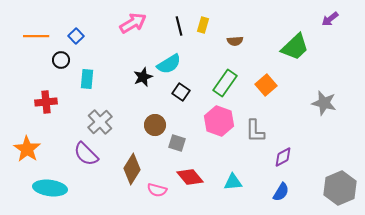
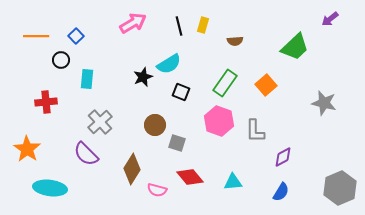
black square: rotated 12 degrees counterclockwise
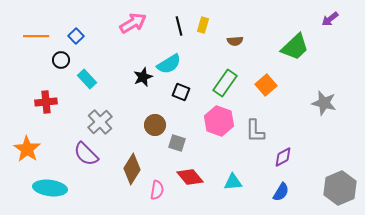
cyan rectangle: rotated 48 degrees counterclockwise
pink semicircle: rotated 96 degrees counterclockwise
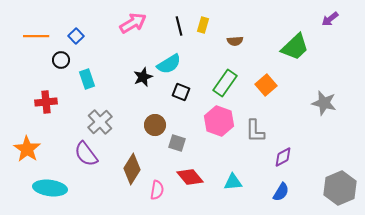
cyan rectangle: rotated 24 degrees clockwise
purple semicircle: rotated 8 degrees clockwise
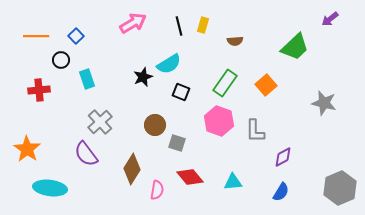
red cross: moved 7 px left, 12 px up
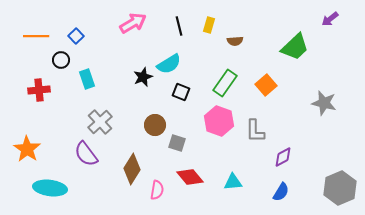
yellow rectangle: moved 6 px right
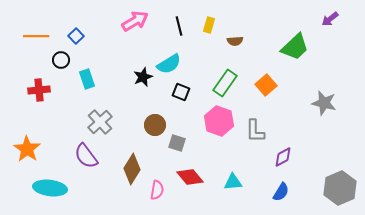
pink arrow: moved 2 px right, 2 px up
purple semicircle: moved 2 px down
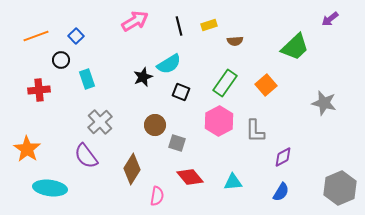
yellow rectangle: rotated 56 degrees clockwise
orange line: rotated 20 degrees counterclockwise
pink hexagon: rotated 12 degrees clockwise
pink semicircle: moved 6 px down
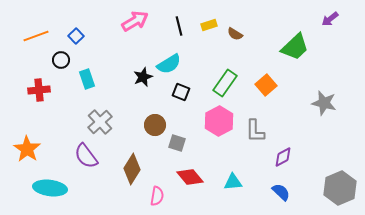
brown semicircle: moved 7 px up; rotated 35 degrees clockwise
blue semicircle: rotated 78 degrees counterclockwise
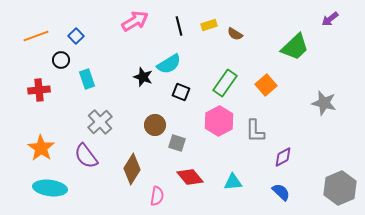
black star: rotated 30 degrees counterclockwise
orange star: moved 14 px right, 1 px up
